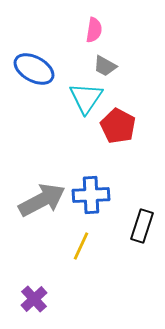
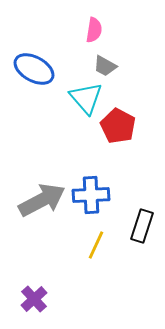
cyan triangle: rotated 15 degrees counterclockwise
yellow line: moved 15 px right, 1 px up
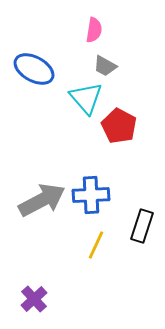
red pentagon: moved 1 px right
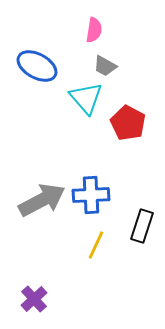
blue ellipse: moved 3 px right, 3 px up
red pentagon: moved 9 px right, 3 px up
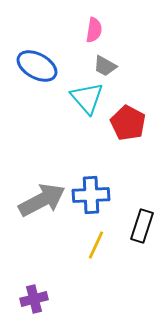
cyan triangle: moved 1 px right
purple cross: rotated 28 degrees clockwise
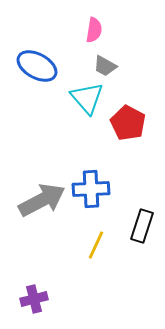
blue cross: moved 6 px up
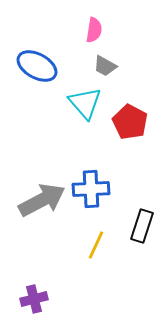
cyan triangle: moved 2 px left, 5 px down
red pentagon: moved 2 px right, 1 px up
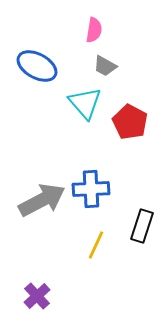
purple cross: moved 3 px right, 3 px up; rotated 28 degrees counterclockwise
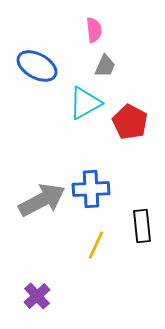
pink semicircle: rotated 15 degrees counterclockwise
gray trapezoid: rotated 95 degrees counterclockwise
cyan triangle: rotated 42 degrees clockwise
black rectangle: rotated 24 degrees counterclockwise
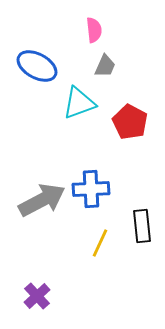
cyan triangle: moved 6 px left; rotated 9 degrees clockwise
yellow line: moved 4 px right, 2 px up
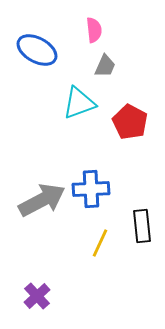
blue ellipse: moved 16 px up
